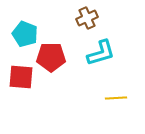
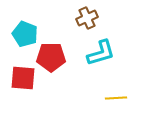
red square: moved 2 px right, 1 px down
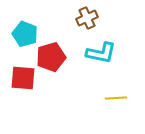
cyan L-shape: rotated 28 degrees clockwise
red pentagon: rotated 16 degrees counterclockwise
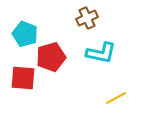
yellow line: rotated 25 degrees counterclockwise
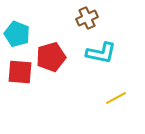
cyan pentagon: moved 8 px left
red square: moved 3 px left, 6 px up
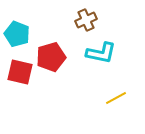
brown cross: moved 1 px left, 2 px down
red square: rotated 8 degrees clockwise
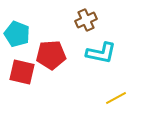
red pentagon: moved 2 px up; rotated 12 degrees clockwise
red square: moved 2 px right
